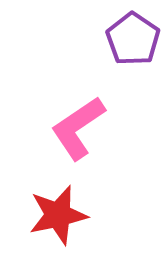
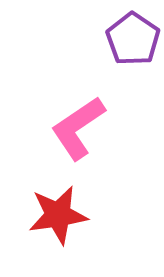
red star: rotated 4 degrees clockwise
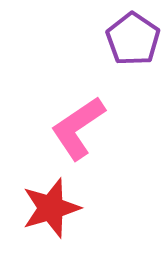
red star: moved 7 px left, 7 px up; rotated 8 degrees counterclockwise
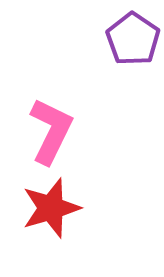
pink L-shape: moved 27 px left, 3 px down; rotated 150 degrees clockwise
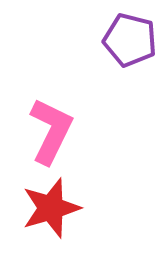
purple pentagon: moved 3 px left, 1 px down; rotated 20 degrees counterclockwise
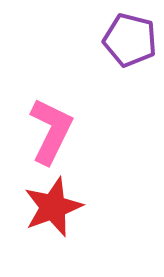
red star: moved 2 px right, 1 px up; rotated 4 degrees counterclockwise
